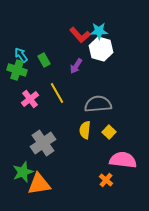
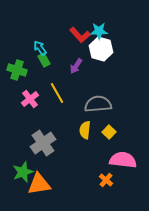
cyan arrow: moved 19 px right, 7 px up
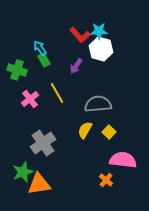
yellow semicircle: rotated 24 degrees clockwise
